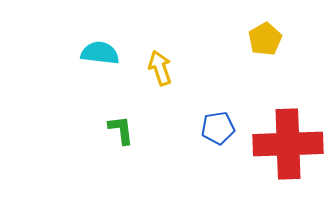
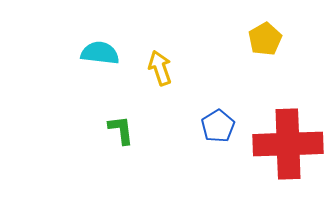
blue pentagon: moved 2 px up; rotated 24 degrees counterclockwise
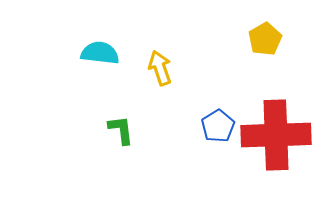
red cross: moved 12 px left, 9 px up
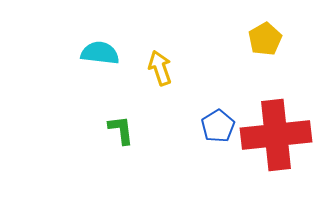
red cross: rotated 4 degrees counterclockwise
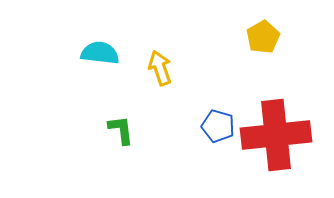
yellow pentagon: moved 2 px left, 2 px up
blue pentagon: rotated 24 degrees counterclockwise
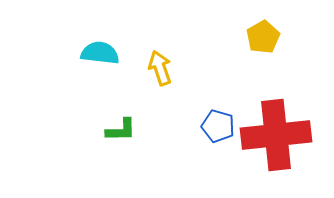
green L-shape: rotated 96 degrees clockwise
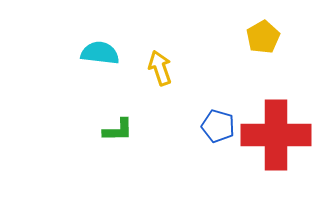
green L-shape: moved 3 px left
red cross: rotated 6 degrees clockwise
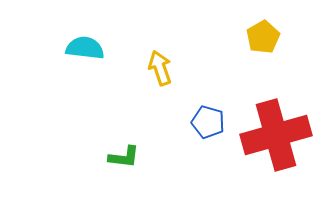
cyan semicircle: moved 15 px left, 5 px up
blue pentagon: moved 10 px left, 4 px up
green L-shape: moved 6 px right, 27 px down; rotated 8 degrees clockwise
red cross: rotated 16 degrees counterclockwise
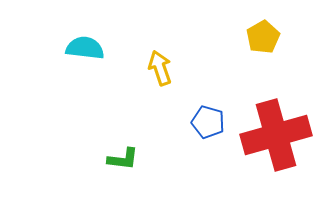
green L-shape: moved 1 px left, 2 px down
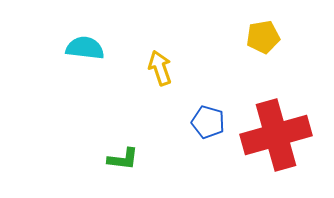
yellow pentagon: rotated 20 degrees clockwise
